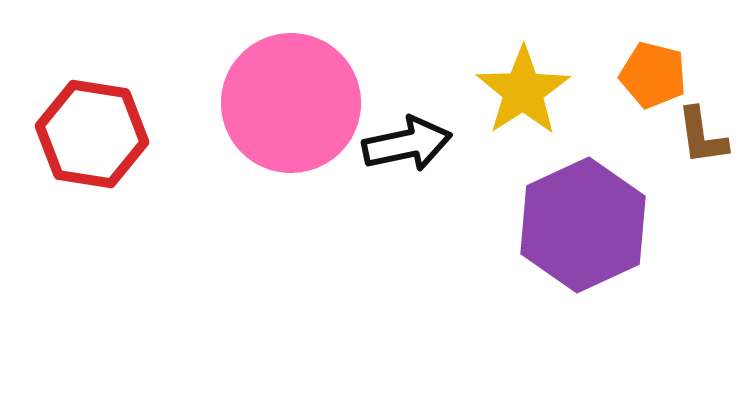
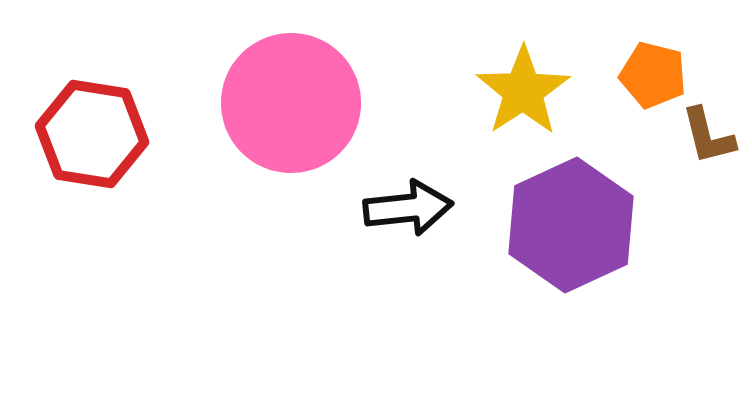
brown L-shape: moved 6 px right; rotated 6 degrees counterclockwise
black arrow: moved 1 px right, 64 px down; rotated 6 degrees clockwise
purple hexagon: moved 12 px left
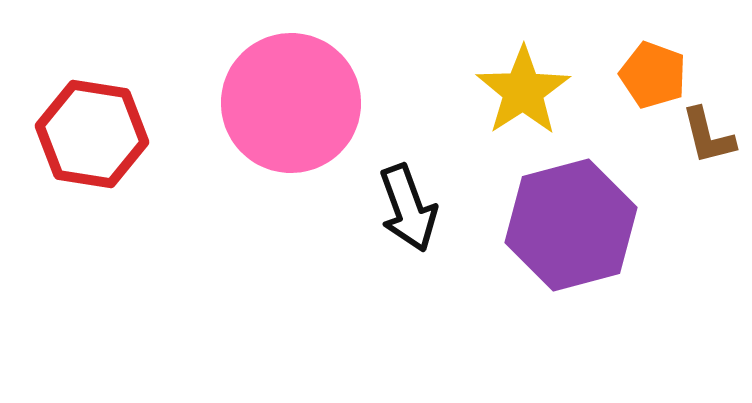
orange pentagon: rotated 6 degrees clockwise
black arrow: rotated 76 degrees clockwise
purple hexagon: rotated 10 degrees clockwise
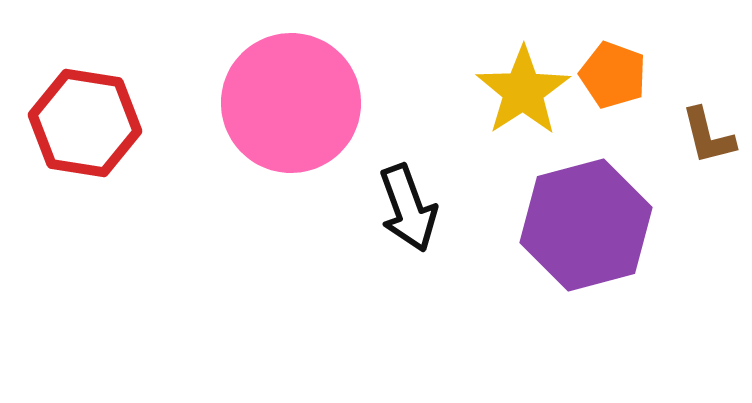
orange pentagon: moved 40 px left
red hexagon: moved 7 px left, 11 px up
purple hexagon: moved 15 px right
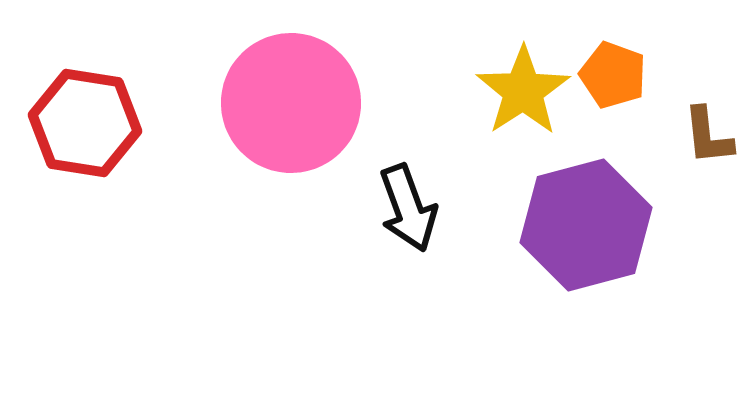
brown L-shape: rotated 8 degrees clockwise
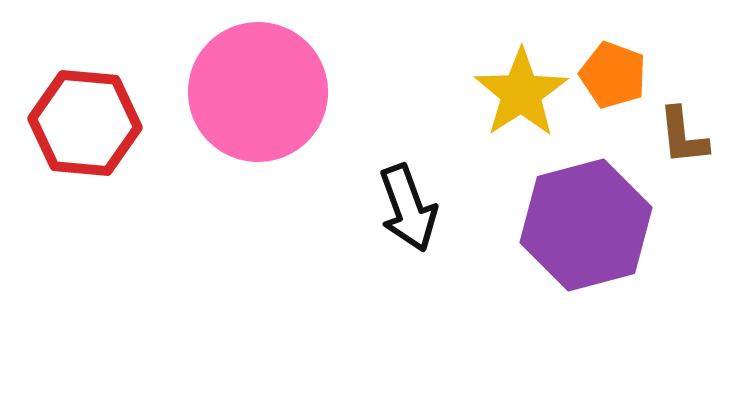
yellow star: moved 2 px left, 2 px down
pink circle: moved 33 px left, 11 px up
red hexagon: rotated 4 degrees counterclockwise
brown L-shape: moved 25 px left
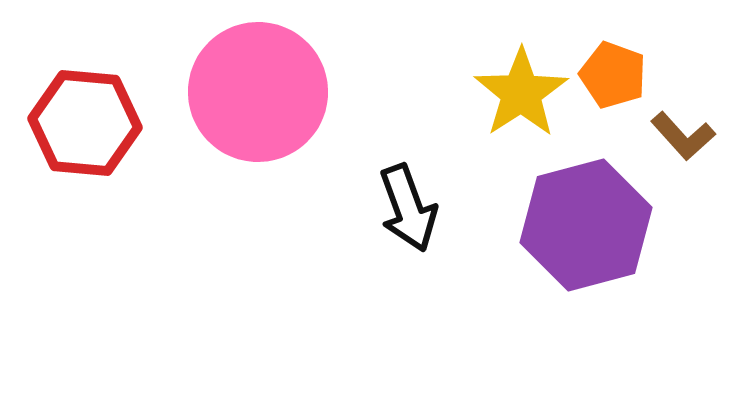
brown L-shape: rotated 36 degrees counterclockwise
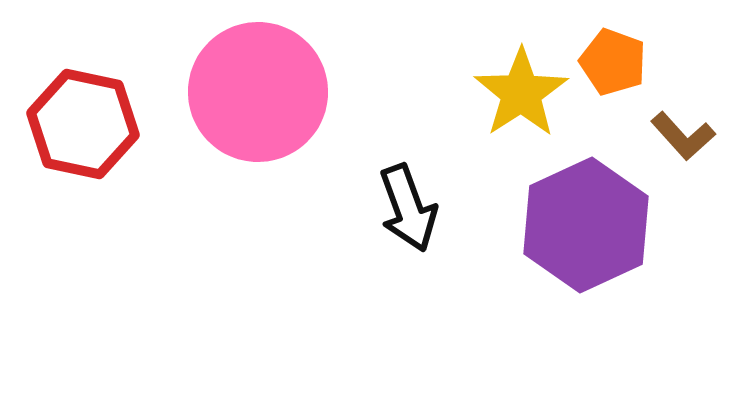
orange pentagon: moved 13 px up
red hexagon: moved 2 px left, 1 px down; rotated 7 degrees clockwise
purple hexagon: rotated 10 degrees counterclockwise
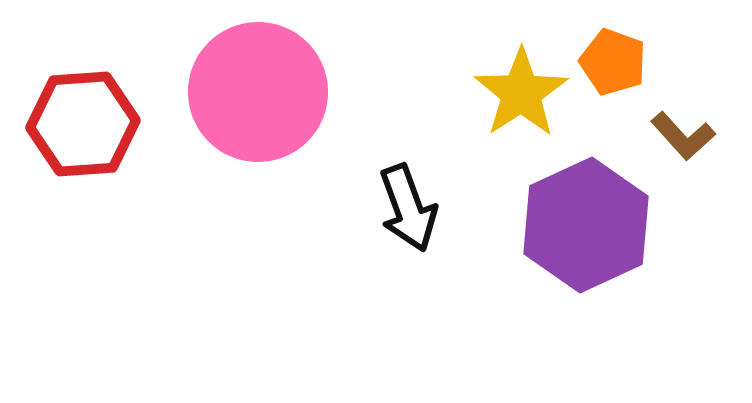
red hexagon: rotated 16 degrees counterclockwise
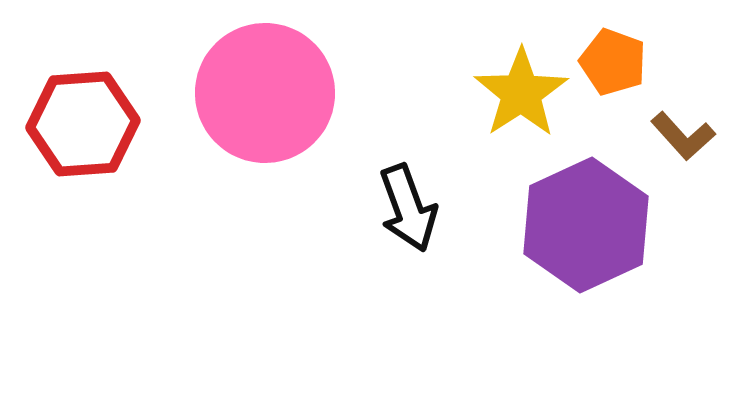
pink circle: moved 7 px right, 1 px down
